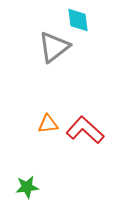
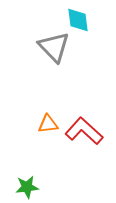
gray triangle: rotated 36 degrees counterclockwise
red L-shape: moved 1 px left, 1 px down
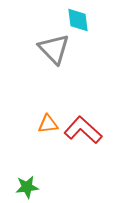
gray triangle: moved 2 px down
red L-shape: moved 1 px left, 1 px up
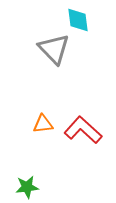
orange triangle: moved 5 px left
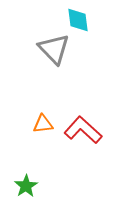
green star: moved 1 px left, 1 px up; rotated 25 degrees counterclockwise
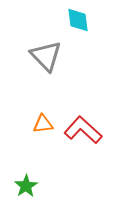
gray triangle: moved 8 px left, 7 px down
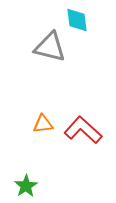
cyan diamond: moved 1 px left
gray triangle: moved 4 px right, 9 px up; rotated 32 degrees counterclockwise
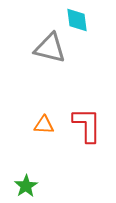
gray triangle: moved 1 px down
orange triangle: moved 1 px right, 1 px down; rotated 10 degrees clockwise
red L-shape: moved 4 px right, 5 px up; rotated 48 degrees clockwise
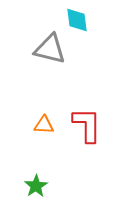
gray triangle: moved 1 px down
green star: moved 10 px right
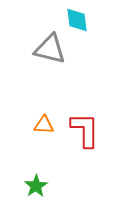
red L-shape: moved 2 px left, 5 px down
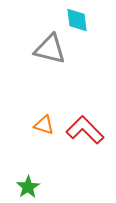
orange triangle: rotated 15 degrees clockwise
red L-shape: rotated 45 degrees counterclockwise
green star: moved 8 px left, 1 px down
